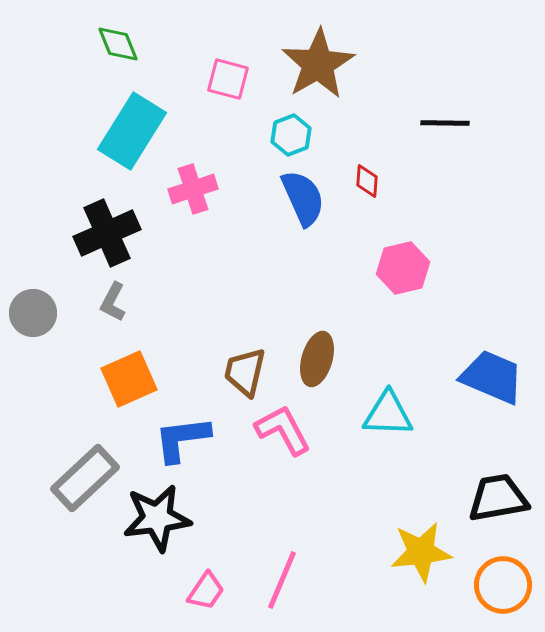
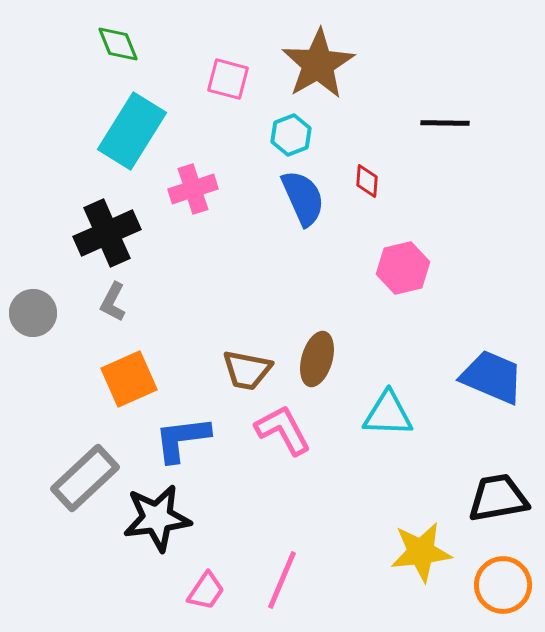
brown trapezoid: moved 2 px right, 2 px up; rotated 92 degrees counterclockwise
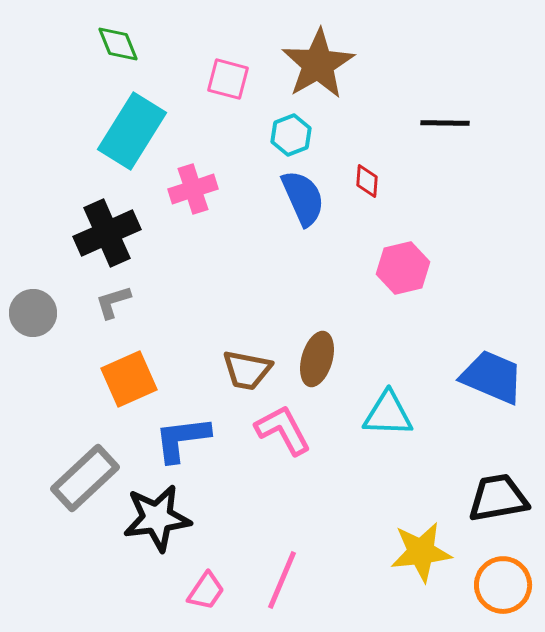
gray L-shape: rotated 45 degrees clockwise
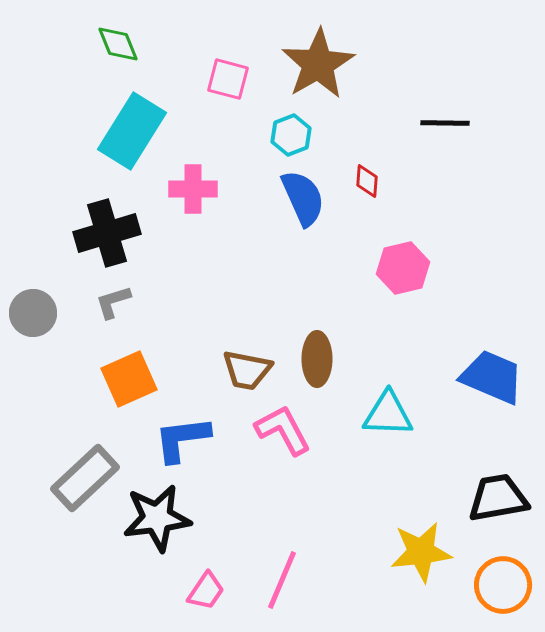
pink cross: rotated 18 degrees clockwise
black cross: rotated 8 degrees clockwise
brown ellipse: rotated 16 degrees counterclockwise
